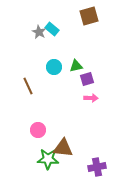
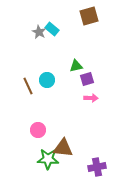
cyan circle: moved 7 px left, 13 px down
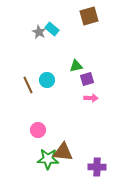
brown line: moved 1 px up
brown triangle: moved 4 px down
purple cross: rotated 12 degrees clockwise
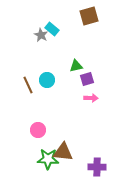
gray star: moved 2 px right, 3 px down
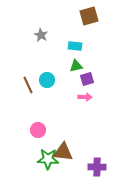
cyan rectangle: moved 23 px right, 17 px down; rotated 32 degrees counterclockwise
pink arrow: moved 6 px left, 1 px up
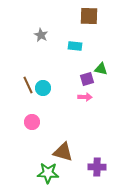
brown square: rotated 18 degrees clockwise
green triangle: moved 25 px right, 3 px down; rotated 24 degrees clockwise
cyan circle: moved 4 px left, 8 px down
pink circle: moved 6 px left, 8 px up
brown triangle: rotated 10 degrees clockwise
green star: moved 14 px down
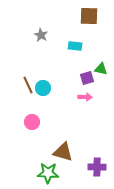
purple square: moved 1 px up
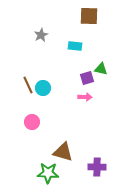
gray star: rotated 16 degrees clockwise
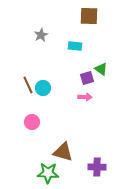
green triangle: rotated 24 degrees clockwise
